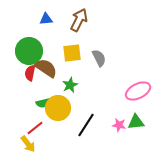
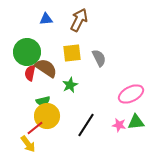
green circle: moved 2 px left, 1 px down
pink ellipse: moved 7 px left, 3 px down
green semicircle: moved 2 px up
yellow circle: moved 11 px left, 8 px down
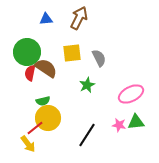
brown arrow: moved 2 px up
green star: moved 17 px right
yellow circle: moved 1 px right, 2 px down
black line: moved 1 px right, 10 px down
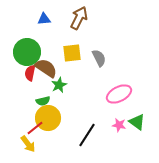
blue triangle: moved 2 px left
green star: moved 28 px left
pink ellipse: moved 12 px left
green triangle: moved 1 px right; rotated 42 degrees clockwise
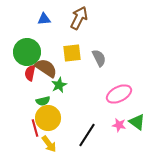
red line: rotated 66 degrees counterclockwise
yellow arrow: moved 21 px right
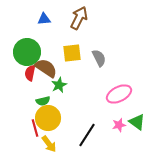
pink star: rotated 24 degrees counterclockwise
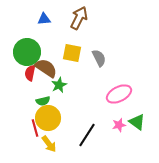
yellow square: rotated 18 degrees clockwise
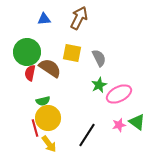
brown semicircle: moved 4 px right
green star: moved 40 px right
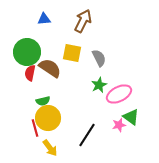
brown arrow: moved 4 px right, 3 px down
green triangle: moved 6 px left, 5 px up
yellow arrow: moved 1 px right, 4 px down
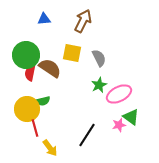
green circle: moved 1 px left, 3 px down
yellow circle: moved 21 px left, 9 px up
